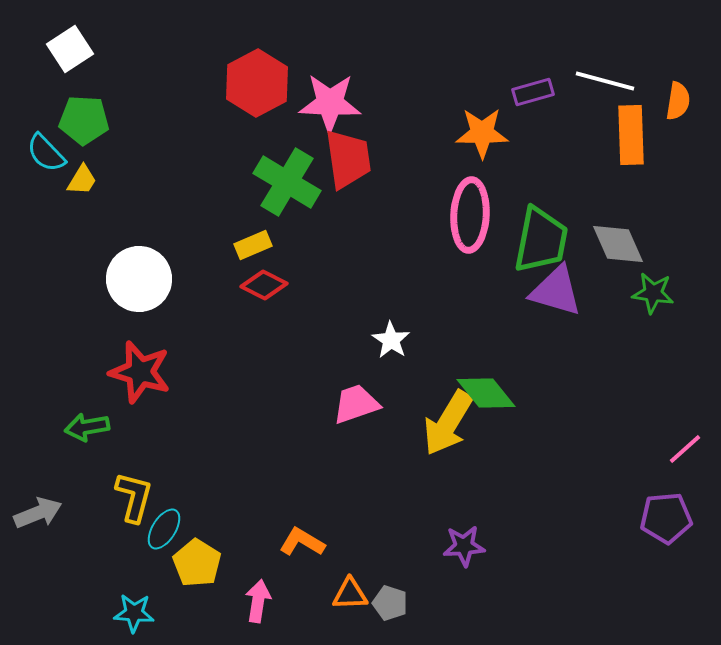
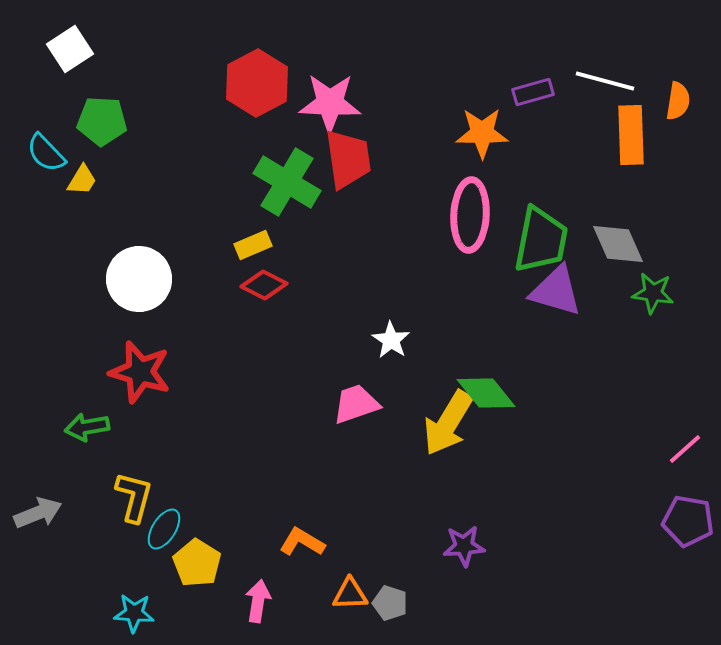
green pentagon: moved 18 px right, 1 px down
purple pentagon: moved 22 px right, 3 px down; rotated 15 degrees clockwise
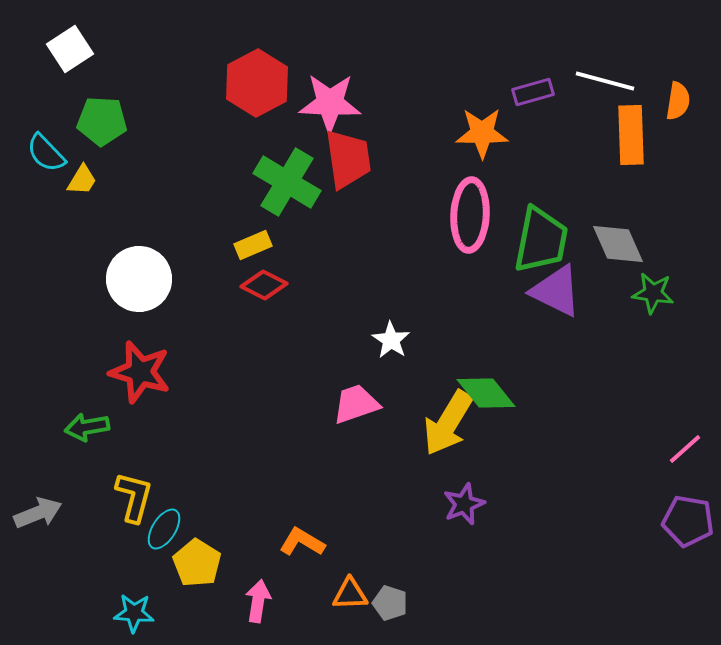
purple triangle: rotated 10 degrees clockwise
purple star: moved 42 px up; rotated 18 degrees counterclockwise
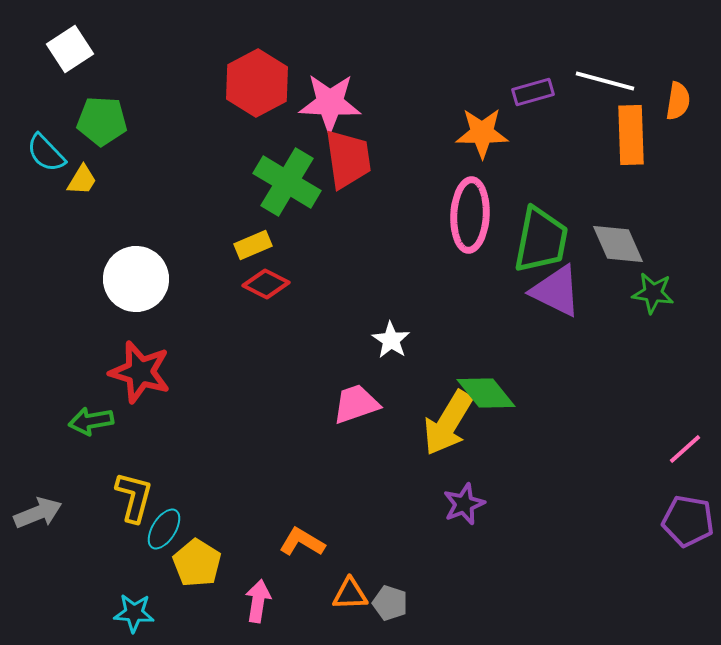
white circle: moved 3 px left
red diamond: moved 2 px right, 1 px up
green arrow: moved 4 px right, 6 px up
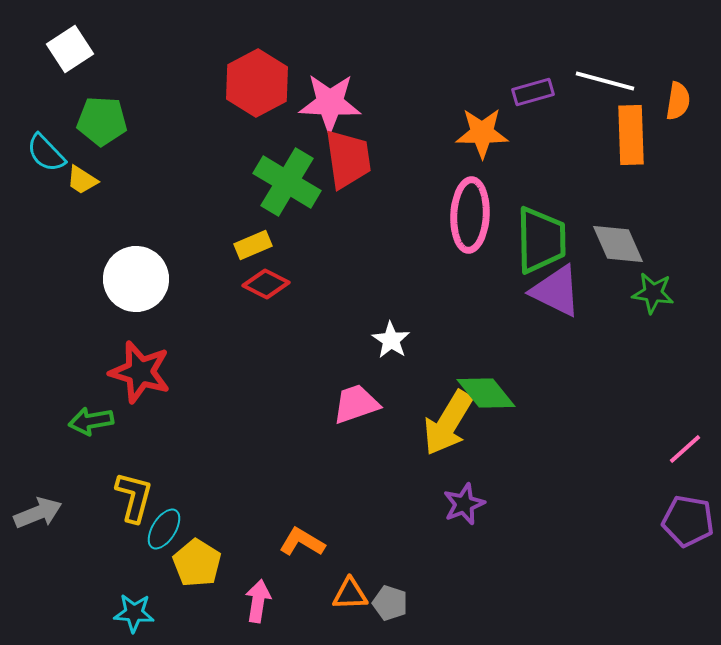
yellow trapezoid: rotated 92 degrees clockwise
green trapezoid: rotated 12 degrees counterclockwise
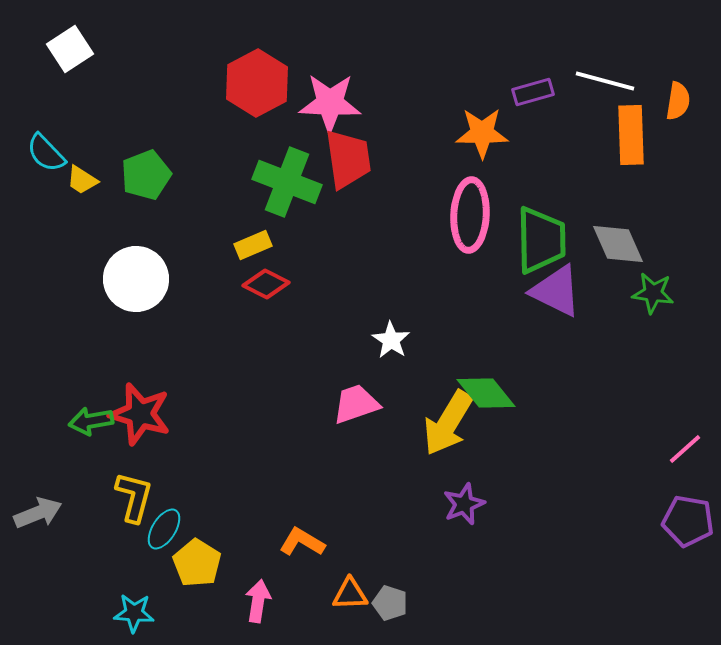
green pentagon: moved 44 px right, 54 px down; rotated 24 degrees counterclockwise
green cross: rotated 10 degrees counterclockwise
red star: moved 42 px down
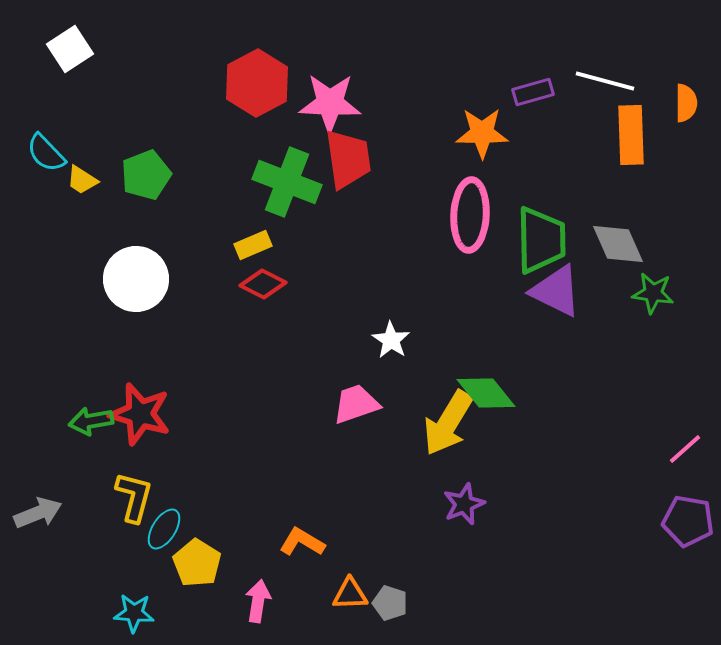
orange semicircle: moved 8 px right, 2 px down; rotated 9 degrees counterclockwise
red diamond: moved 3 px left
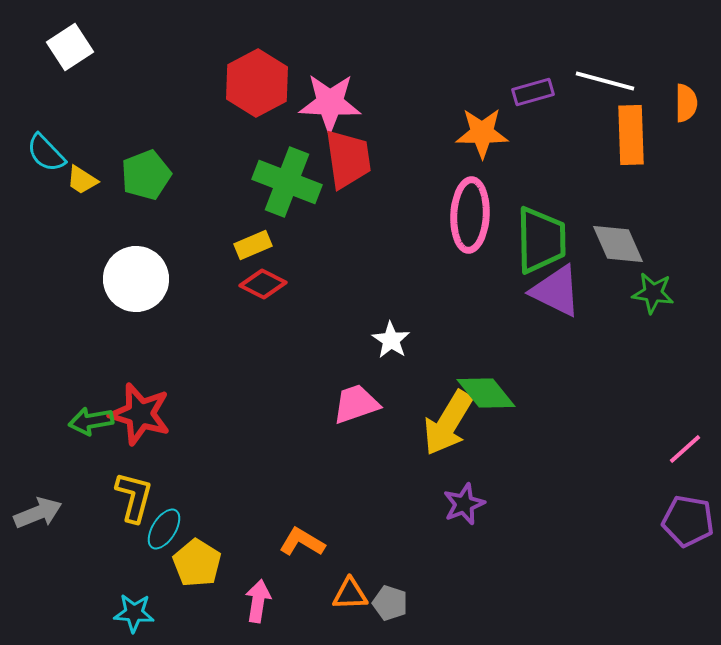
white square: moved 2 px up
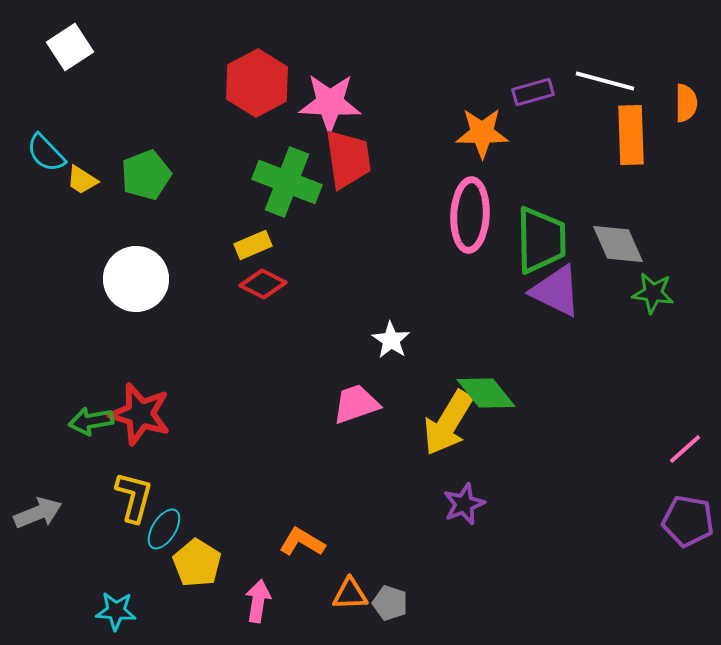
cyan star: moved 18 px left, 2 px up
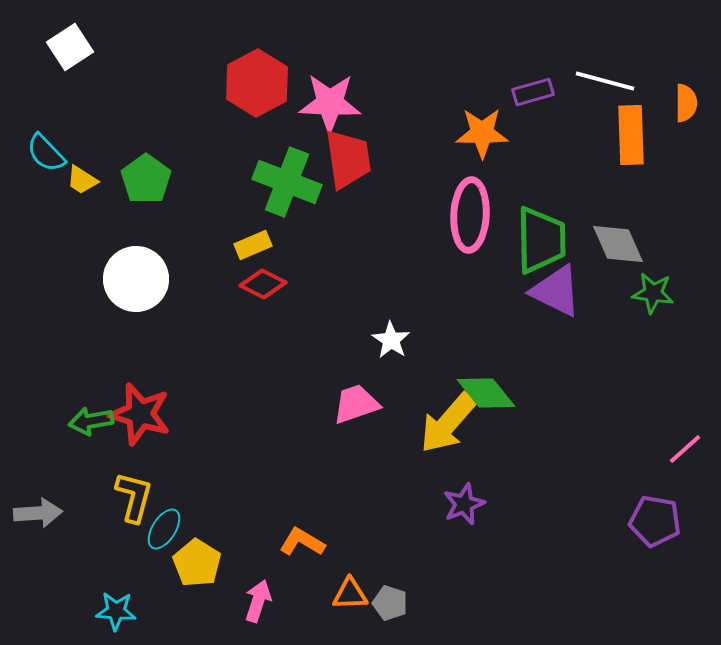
green pentagon: moved 4 px down; rotated 15 degrees counterclockwise
yellow arrow: rotated 10 degrees clockwise
gray arrow: rotated 18 degrees clockwise
purple pentagon: moved 33 px left
pink arrow: rotated 9 degrees clockwise
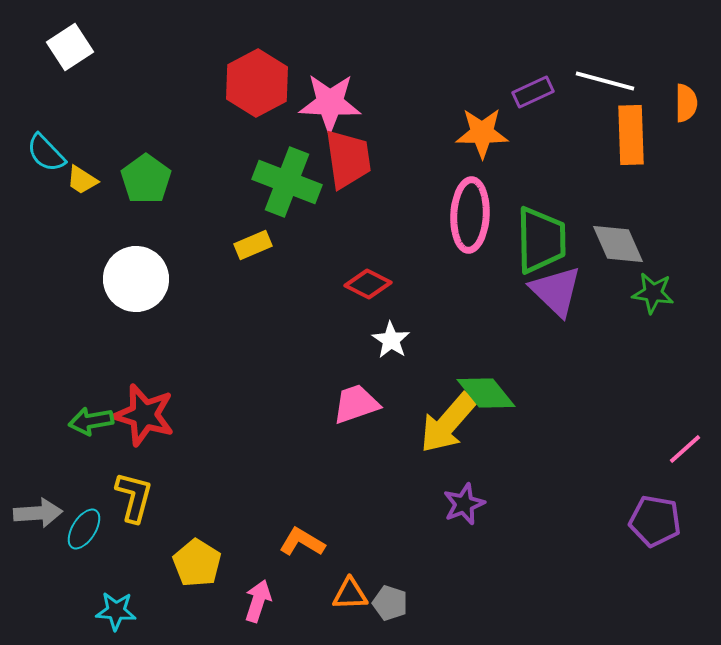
purple rectangle: rotated 9 degrees counterclockwise
red diamond: moved 105 px right
purple triangle: rotated 18 degrees clockwise
red star: moved 4 px right, 1 px down
cyan ellipse: moved 80 px left
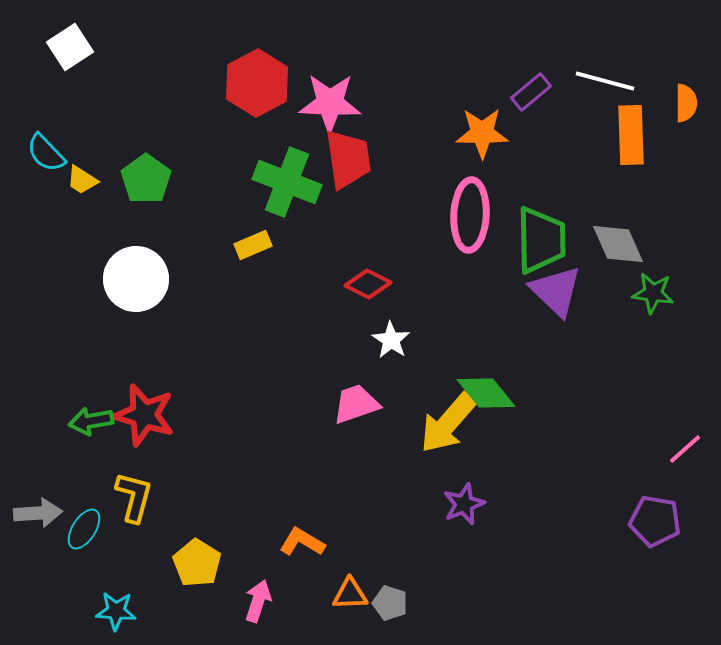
purple rectangle: moved 2 px left; rotated 15 degrees counterclockwise
